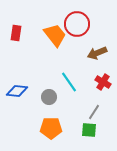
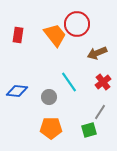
red rectangle: moved 2 px right, 2 px down
red cross: rotated 21 degrees clockwise
gray line: moved 6 px right
green square: rotated 21 degrees counterclockwise
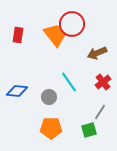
red circle: moved 5 px left
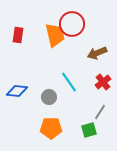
orange trapezoid: rotated 25 degrees clockwise
